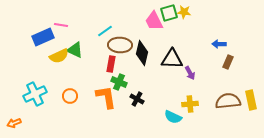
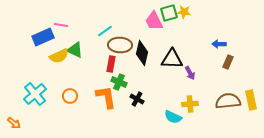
cyan cross: rotated 15 degrees counterclockwise
orange arrow: rotated 120 degrees counterclockwise
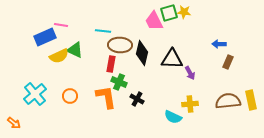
cyan line: moved 2 px left; rotated 42 degrees clockwise
blue rectangle: moved 2 px right
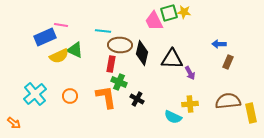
yellow rectangle: moved 13 px down
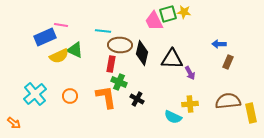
green square: moved 1 px left, 1 px down
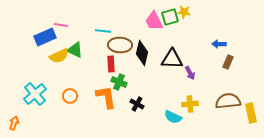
green square: moved 2 px right, 3 px down
red rectangle: rotated 14 degrees counterclockwise
black cross: moved 5 px down
orange arrow: rotated 112 degrees counterclockwise
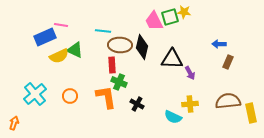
black diamond: moved 6 px up
red rectangle: moved 1 px right, 1 px down
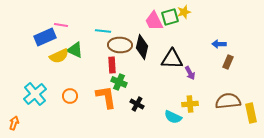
yellow star: rotated 24 degrees counterclockwise
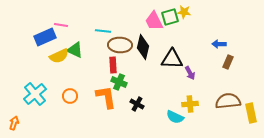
yellow star: rotated 24 degrees clockwise
black diamond: moved 1 px right
red rectangle: moved 1 px right
cyan semicircle: moved 2 px right
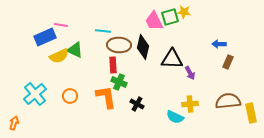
brown ellipse: moved 1 px left
